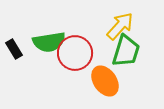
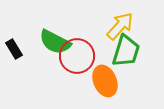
green semicircle: moved 6 px right; rotated 36 degrees clockwise
red circle: moved 2 px right, 3 px down
orange ellipse: rotated 12 degrees clockwise
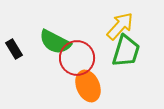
red circle: moved 2 px down
orange ellipse: moved 17 px left, 5 px down
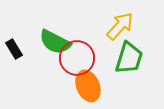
green trapezoid: moved 3 px right, 7 px down
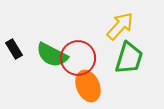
green semicircle: moved 3 px left, 13 px down
red circle: moved 1 px right
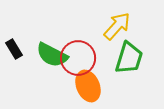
yellow arrow: moved 3 px left
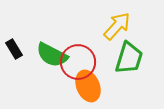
red circle: moved 4 px down
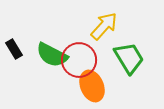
yellow arrow: moved 13 px left
green trapezoid: rotated 48 degrees counterclockwise
red circle: moved 1 px right, 2 px up
orange ellipse: moved 4 px right
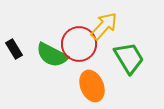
red circle: moved 16 px up
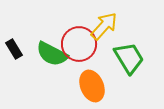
green semicircle: moved 1 px up
